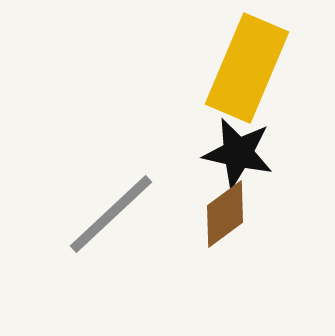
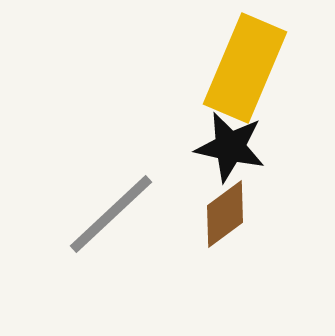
yellow rectangle: moved 2 px left
black star: moved 8 px left, 6 px up
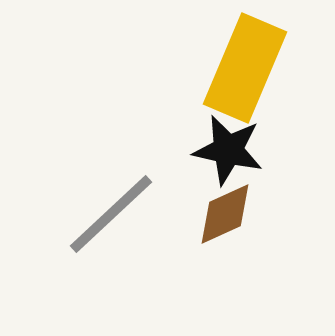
black star: moved 2 px left, 3 px down
brown diamond: rotated 12 degrees clockwise
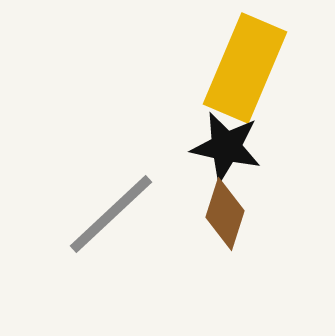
black star: moved 2 px left, 3 px up
brown diamond: rotated 48 degrees counterclockwise
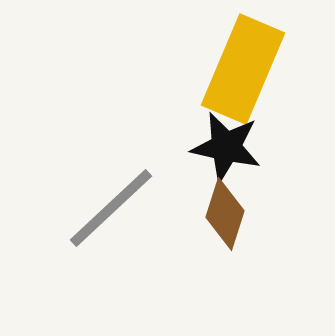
yellow rectangle: moved 2 px left, 1 px down
gray line: moved 6 px up
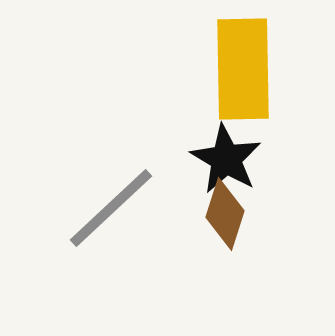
yellow rectangle: rotated 24 degrees counterclockwise
black star: moved 12 px down; rotated 18 degrees clockwise
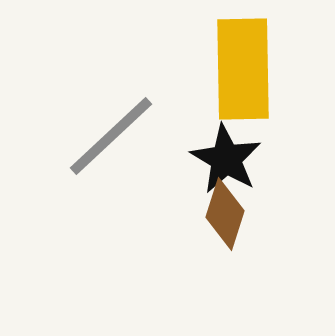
gray line: moved 72 px up
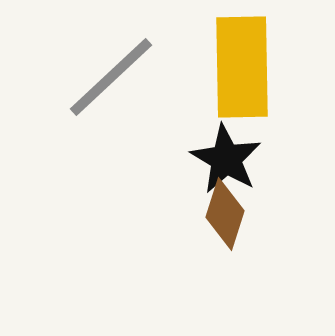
yellow rectangle: moved 1 px left, 2 px up
gray line: moved 59 px up
